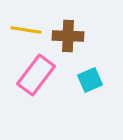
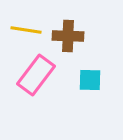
cyan square: rotated 25 degrees clockwise
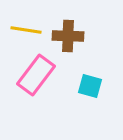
cyan square: moved 6 px down; rotated 15 degrees clockwise
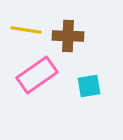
pink rectangle: moved 1 px right; rotated 18 degrees clockwise
cyan square: moved 1 px left; rotated 25 degrees counterclockwise
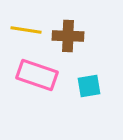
pink rectangle: rotated 54 degrees clockwise
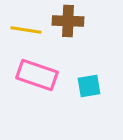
brown cross: moved 15 px up
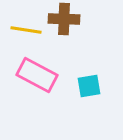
brown cross: moved 4 px left, 2 px up
pink rectangle: rotated 9 degrees clockwise
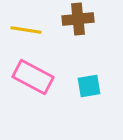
brown cross: moved 14 px right; rotated 8 degrees counterclockwise
pink rectangle: moved 4 px left, 2 px down
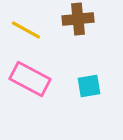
yellow line: rotated 20 degrees clockwise
pink rectangle: moved 3 px left, 2 px down
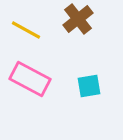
brown cross: rotated 32 degrees counterclockwise
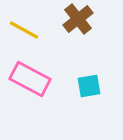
yellow line: moved 2 px left
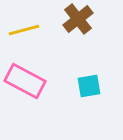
yellow line: rotated 44 degrees counterclockwise
pink rectangle: moved 5 px left, 2 px down
